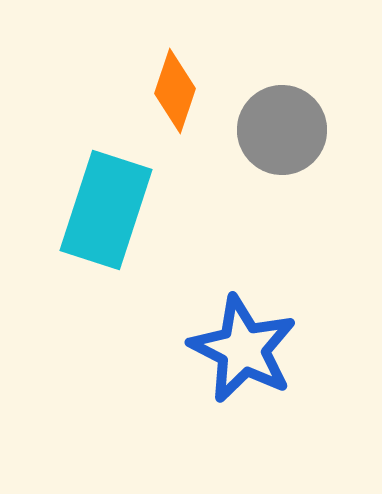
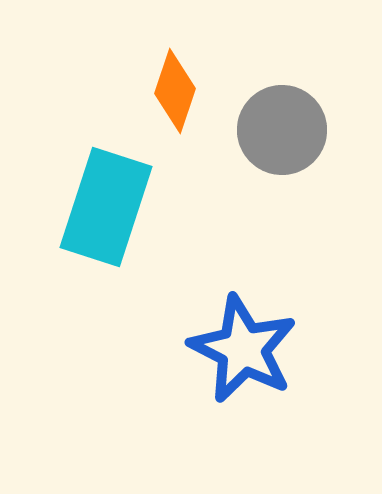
cyan rectangle: moved 3 px up
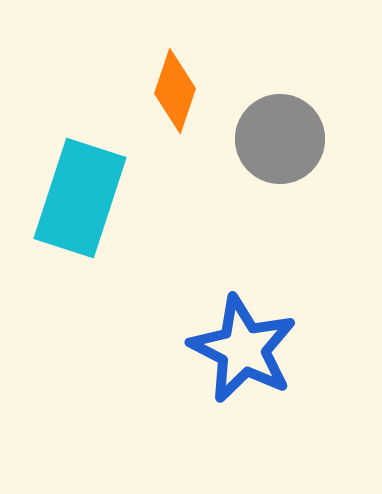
gray circle: moved 2 px left, 9 px down
cyan rectangle: moved 26 px left, 9 px up
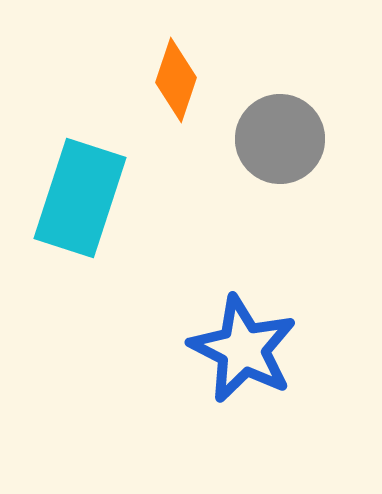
orange diamond: moved 1 px right, 11 px up
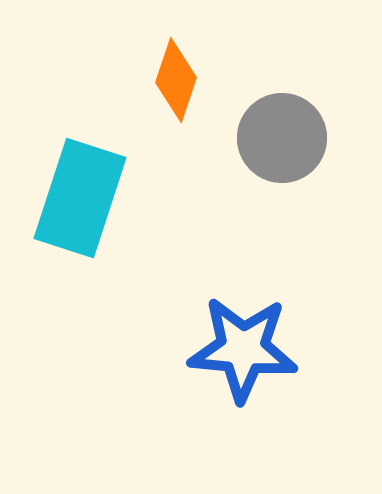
gray circle: moved 2 px right, 1 px up
blue star: rotated 22 degrees counterclockwise
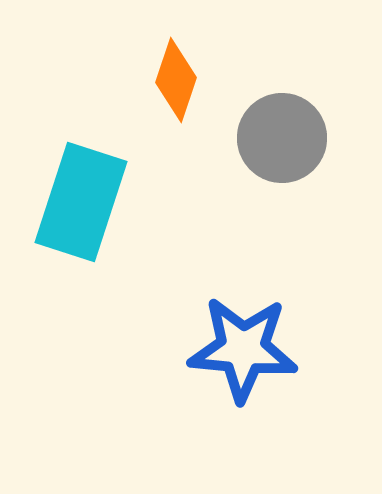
cyan rectangle: moved 1 px right, 4 px down
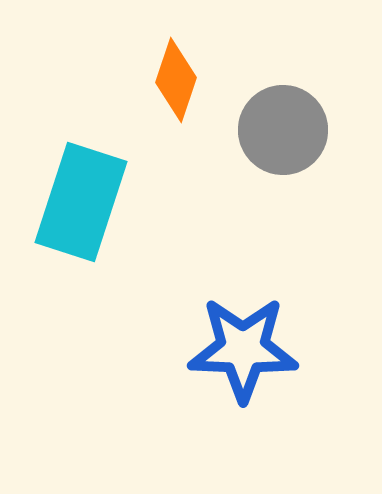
gray circle: moved 1 px right, 8 px up
blue star: rotated 3 degrees counterclockwise
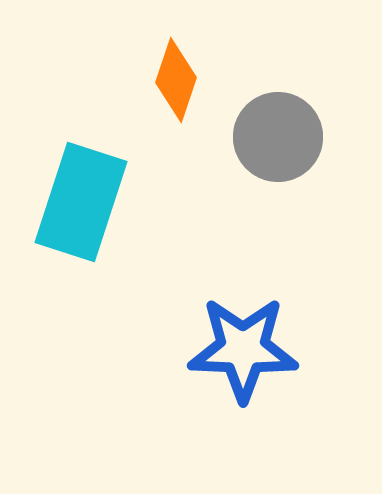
gray circle: moved 5 px left, 7 px down
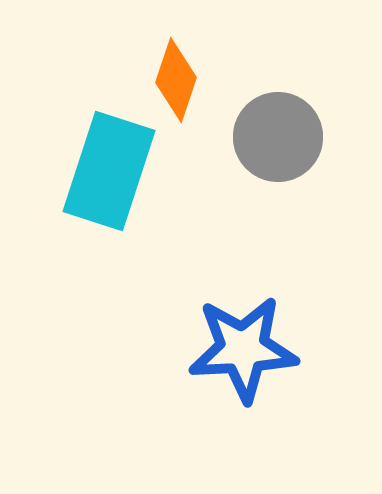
cyan rectangle: moved 28 px right, 31 px up
blue star: rotated 5 degrees counterclockwise
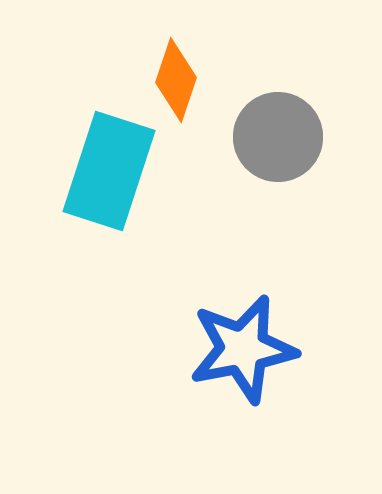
blue star: rotated 8 degrees counterclockwise
